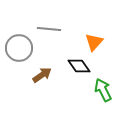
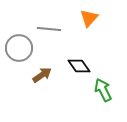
orange triangle: moved 5 px left, 24 px up
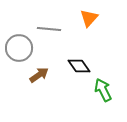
brown arrow: moved 3 px left
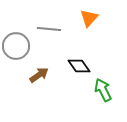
gray circle: moved 3 px left, 2 px up
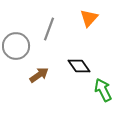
gray line: rotated 75 degrees counterclockwise
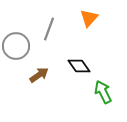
green arrow: moved 2 px down
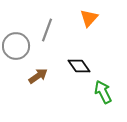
gray line: moved 2 px left, 1 px down
brown arrow: moved 1 px left, 1 px down
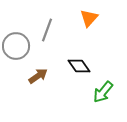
green arrow: rotated 115 degrees counterclockwise
